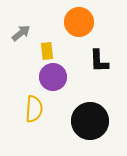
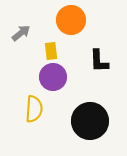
orange circle: moved 8 px left, 2 px up
yellow rectangle: moved 4 px right
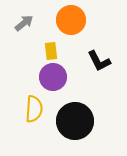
gray arrow: moved 3 px right, 10 px up
black L-shape: rotated 25 degrees counterclockwise
black circle: moved 15 px left
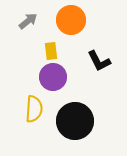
gray arrow: moved 4 px right, 2 px up
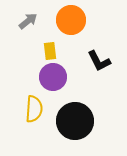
yellow rectangle: moved 1 px left
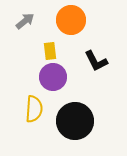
gray arrow: moved 3 px left
black L-shape: moved 3 px left
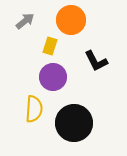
yellow rectangle: moved 5 px up; rotated 24 degrees clockwise
black circle: moved 1 px left, 2 px down
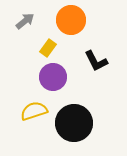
yellow rectangle: moved 2 px left, 2 px down; rotated 18 degrees clockwise
yellow semicircle: moved 2 px down; rotated 112 degrees counterclockwise
